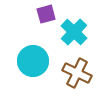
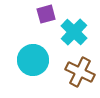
cyan circle: moved 1 px up
brown cross: moved 3 px right, 1 px up
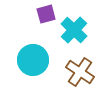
cyan cross: moved 2 px up
brown cross: rotated 8 degrees clockwise
